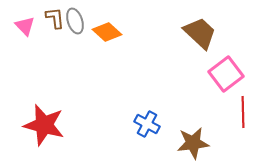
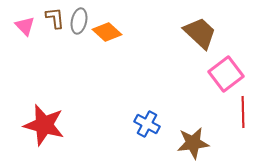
gray ellipse: moved 4 px right; rotated 30 degrees clockwise
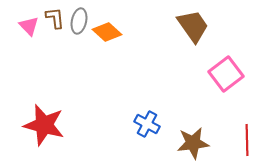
pink triangle: moved 4 px right
brown trapezoid: moved 7 px left, 7 px up; rotated 12 degrees clockwise
red line: moved 4 px right, 28 px down
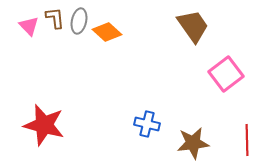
blue cross: rotated 15 degrees counterclockwise
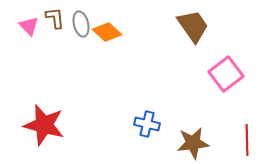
gray ellipse: moved 2 px right, 3 px down; rotated 25 degrees counterclockwise
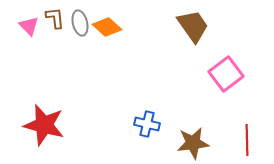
gray ellipse: moved 1 px left, 1 px up
orange diamond: moved 5 px up
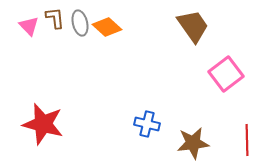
red star: moved 1 px left, 1 px up
